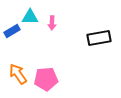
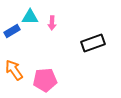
black rectangle: moved 6 px left, 5 px down; rotated 10 degrees counterclockwise
orange arrow: moved 4 px left, 4 px up
pink pentagon: moved 1 px left, 1 px down
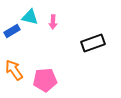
cyan triangle: rotated 12 degrees clockwise
pink arrow: moved 1 px right, 1 px up
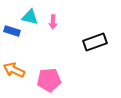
blue rectangle: rotated 49 degrees clockwise
black rectangle: moved 2 px right, 1 px up
orange arrow: rotated 30 degrees counterclockwise
pink pentagon: moved 4 px right
